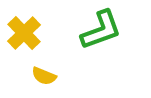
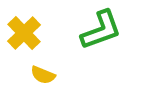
yellow semicircle: moved 1 px left, 1 px up
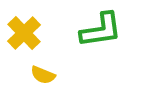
green L-shape: rotated 12 degrees clockwise
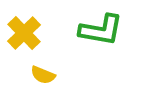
green L-shape: rotated 18 degrees clockwise
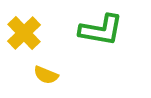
yellow semicircle: moved 3 px right
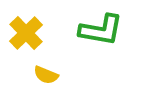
yellow cross: moved 2 px right
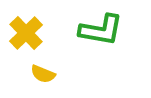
yellow semicircle: moved 3 px left, 1 px up
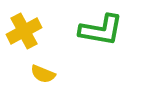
yellow cross: moved 2 px left, 2 px up; rotated 16 degrees clockwise
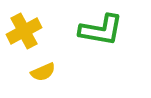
yellow semicircle: moved 2 px up; rotated 45 degrees counterclockwise
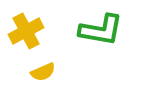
yellow cross: moved 2 px right
